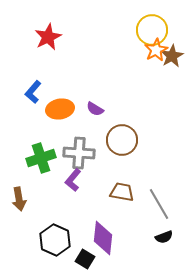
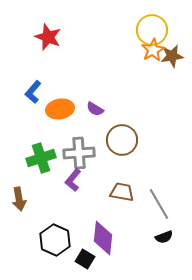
red star: rotated 24 degrees counterclockwise
orange star: moved 3 px left
brown star: rotated 20 degrees clockwise
gray cross: rotated 8 degrees counterclockwise
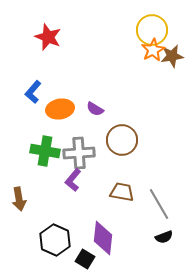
green cross: moved 4 px right, 7 px up; rotated 28 degrees clockwise
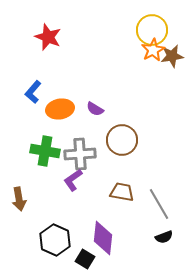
gray cross: moved 1 px right, 1 px down
purple L-shape: rotated 15 degrees clockwise
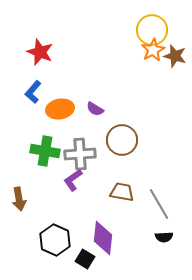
red star: moved 8 px left, 15 px down
brown star: moved 3 px right; rotated 25 degrees clockwise
black semicircle: rotated 18 degrees clockwise
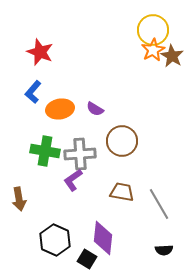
yellow circle: moved 1 px right
brown star: moved 3 px left; rotated 15 degrees clockwise
brown circle: moved 1 px down
black semicircle: moved 13 px down
black square: moved 2 px right
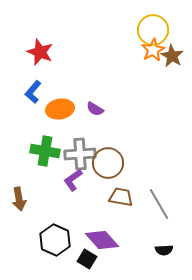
brown circle: moved 14 px left, 22 px down
brown trapezoid: moved 1 px left, 5 px down
purple diamond: moved 1 px left, 2 px down; rotated 48 degrees counterclockwise
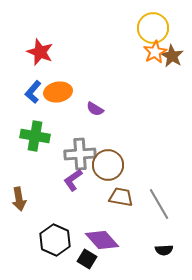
yellow circle: moved 2 px up
orange star: moved 2 px right, 2 px down
orange ellipse: moved 2 px left, 17 px up
green cross: moved 10 px left, 15 px up
brown circle: moved 2 px down
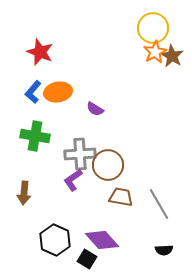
brown arrow: moved 5 px right, 6 px up; rotated 15 degrees clockwise
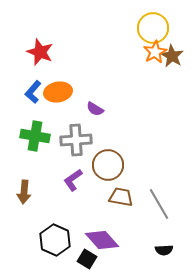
gray cross: moved 4 px left, 14 px up
brown arrow: moved 1 px up
